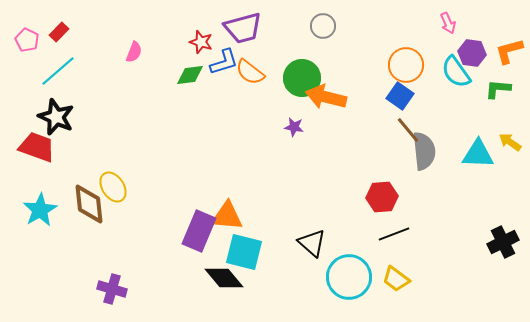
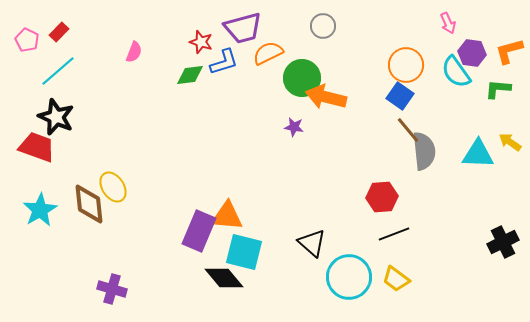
orange semicircle: moved 18 px right, 19 px up; rotated 116 degrees clockwise
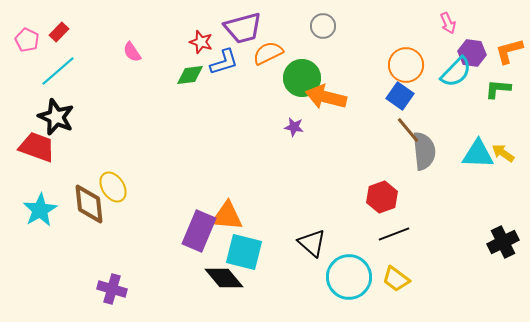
pink semicircle: moved 2 px left; rotated 125 degrees clockwise
cyan semicircle: rotated 100 degrees counterclockwise
yellow arrow: moved 7 px left, 11 px down
red hexagon: rotated 16 degrees counterclockwise
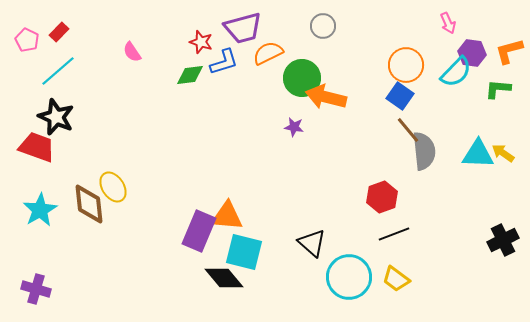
black cross: moved 2 px up
purple cross: moved 76 px left
